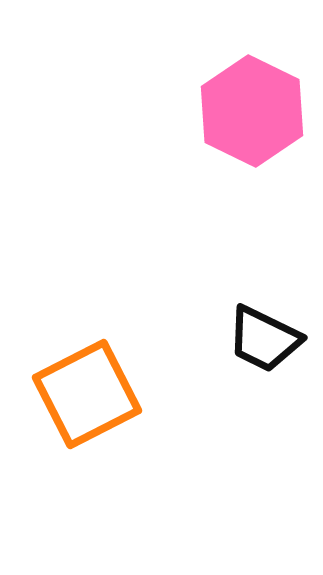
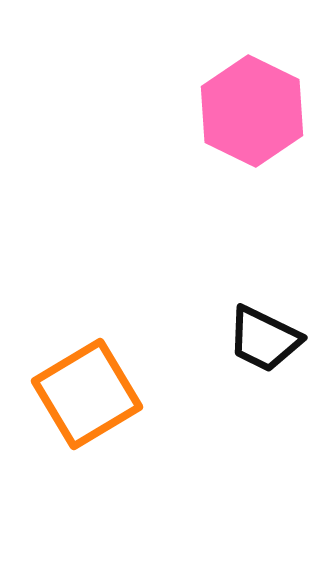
orange square: rotated 4 degrees counterclockwise
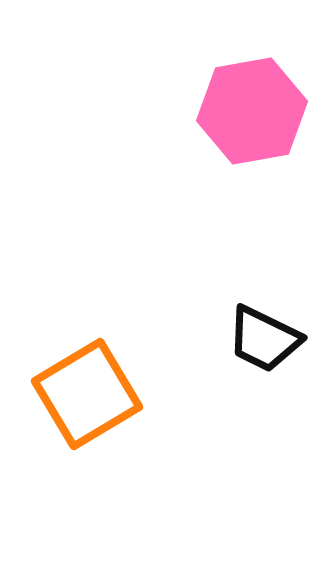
pink hexagon: rotated 24 degrees clockwise
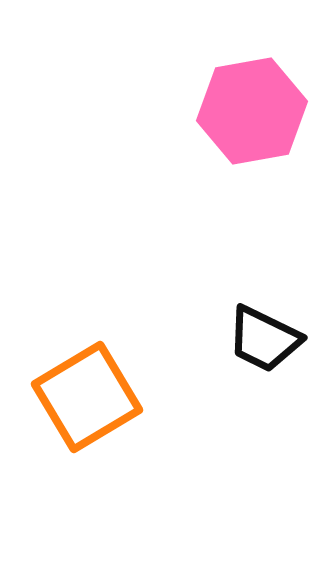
orange square: moved 3 px down
